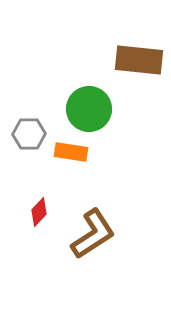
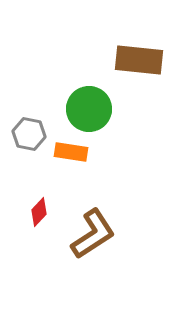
gray hexagon: rotated 12 degrees clockwise
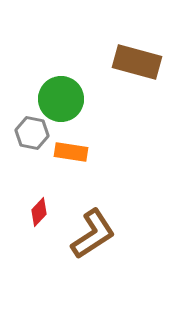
brown rectangle: moved 2 px left, 2 px down; rotated 9 degrees clockwise
green circle: moved 28 px left, 10 px up
gray hexagon: moved 3 px right, 1 px up
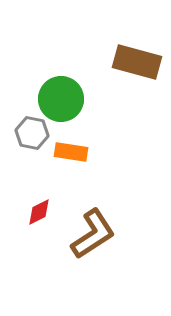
red diamond: rotated 20 degrees clockwise
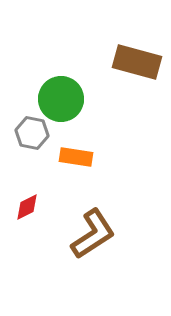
orange rectangle: moved 5 px right, 5 px down
red diamond: moved 12 px left, 5 px up
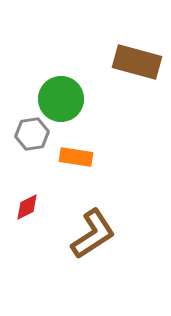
gray hexagon: moved 1 px down; rotated 20 degrees counterclockwise
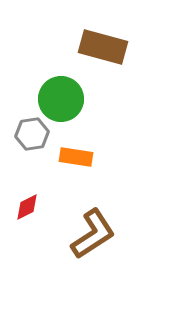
brown rectangle: moved 34 px left, 15 px up
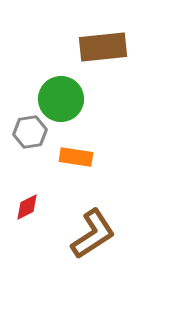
brown rectangle: rotated 21 degrees counterclockwise
gray hexagon: moved 2 px left, 2 px up
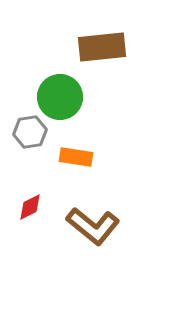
brown rectangle: moved 1 px left
green circle: moved 1 px left, 2 px up
red diamond: moved 3 px right
brown L-shape: moved 8 px up; rotated 72 degrees clockwise
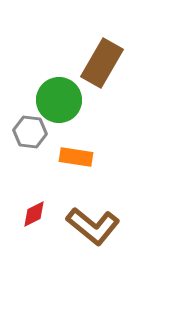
brown rectangle: moved 16 px down; rotated 54 degrees counterclockwise
green circle: moved 1 px left, 3 px down
gray hexagon: rotated 16 degrees clockwise
red diamond: moved 4 px right, 7 px down
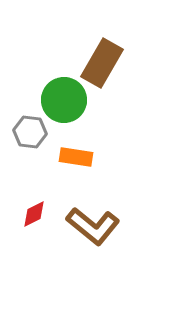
green circle: moved 5 px right
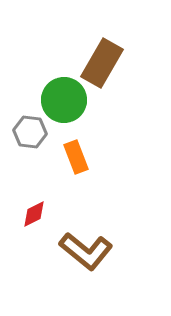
orange rectangle: rotated 60 degrees clockwise
brown L-shape: moved 7 px left, 25 px down
